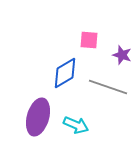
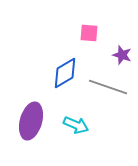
pink square: moved 7 px up
purple ellipse: moved 7 px left, 4 px down
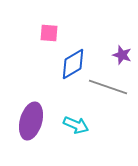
pink square: moved 40 px left
blue diamond: moved 8 px right, 9 px up
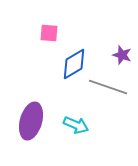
blue diamond: moved 1 px right
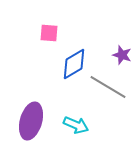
gray line: rotated 12 degrees clockwise
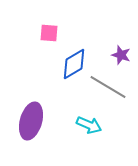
purple star: moved 1 px left
cyan arrow: moved 13 px right
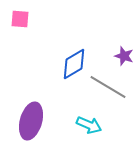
pink square: moved 29 px left, 14 px up
purple star: moved 3 px right, 1 px down
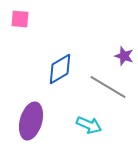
blue diamond: moved 14 px left, 5 px down
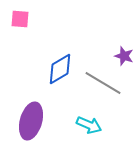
gray line: moved 5 px left, 4 px up
